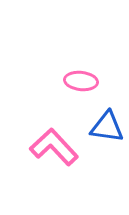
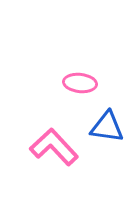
pink ellipse: moved 1 px left, 2 px down
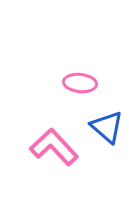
blue triangle: rotated 33 degrees clockwise
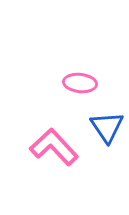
blue triangle: rotated 15 degrees clockwise
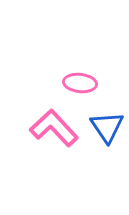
pink L-shape: moved 19 px up
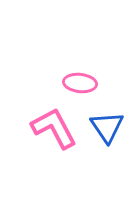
pink L-shape: rotated 15 degrees clockwise
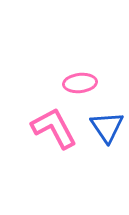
pink ellipse: rotated 12 degrees counterclockwise
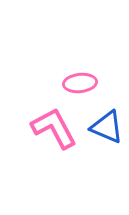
blue triangle: rotated 33 degrees counterclockwise
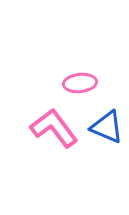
pink L-shape: rotated 9 degrees counterclockwise
